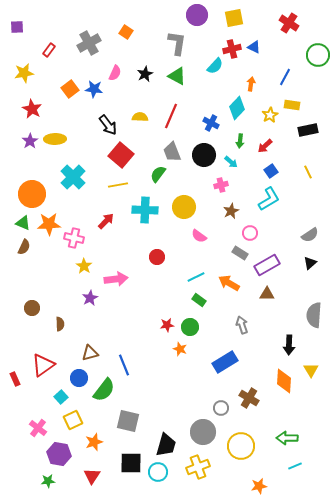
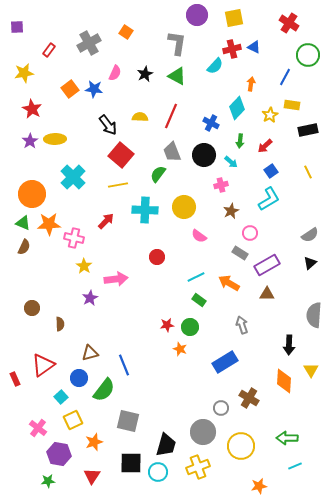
green circle at (318, 55): moved 10 px left
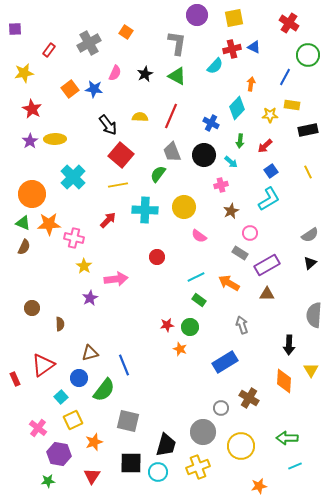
purple square at (17, 27): moved 2 px left, 2 px down
yellow star at (270, 115): rotated 28 degrees clockwise
red arrow at (106, 221): moved 2 px right, 1 px up
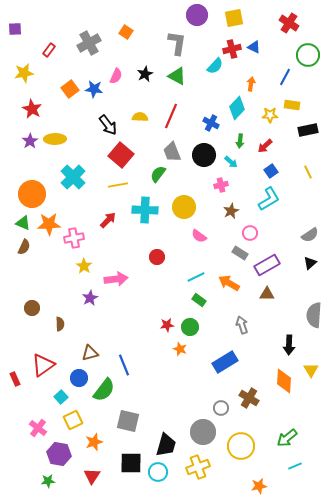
pink semicircle at (115, 73): moved 1 px right, 3 px down
pink cross at (74, 238): rotated 24 degrees counterclockwise
green arrow at (287, 438): rotated 40 degrees counterclockwise
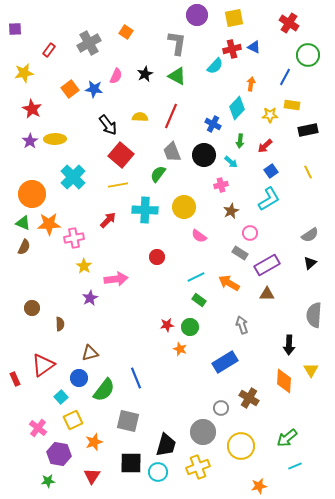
blue cross at (211, 123): moved 2 px right, 1 px down
blue line at (124, 365): moved 12 px right, 13 px down
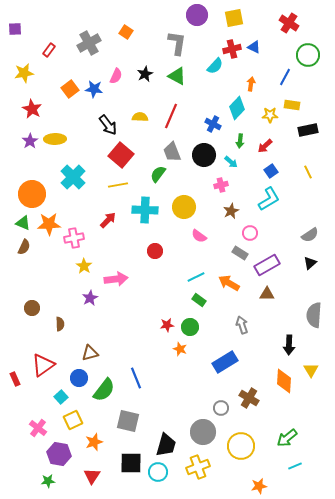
red circle at (157, 257): moved 2 px left, 6 px up
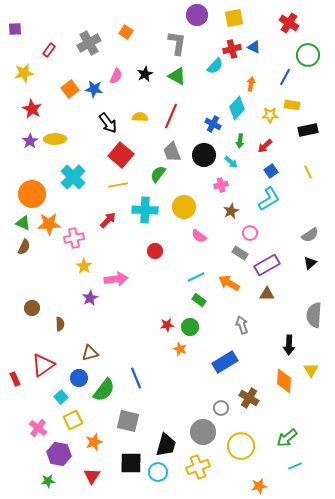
black arrow at (108, 125): moved 2 px up
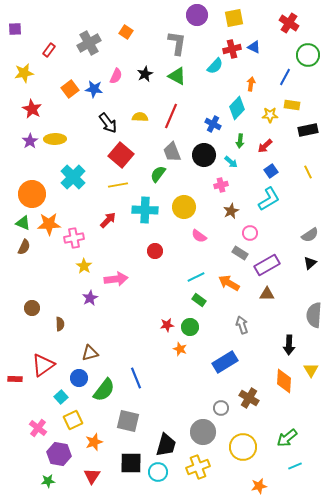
red rectangle at (15, 379): rotated 64 degrees counterclockwise
yellow circle at (241, 446): moved 2 px right, 1 px down
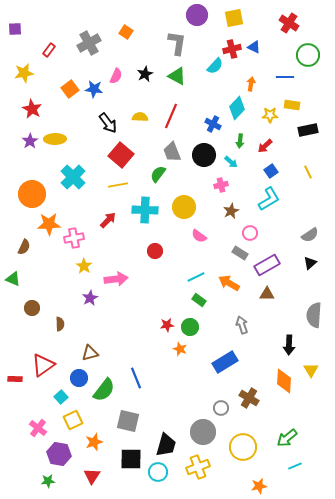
blue line at (285, 77): rotated 60 degrees clockwise
green triangle at (23, 223): moved 10 px left, 56 px down
black square at (131, 463): moved 4 px up
